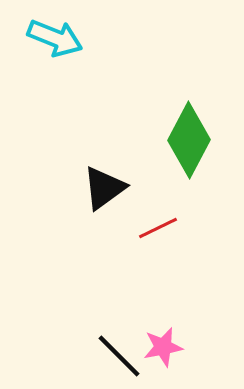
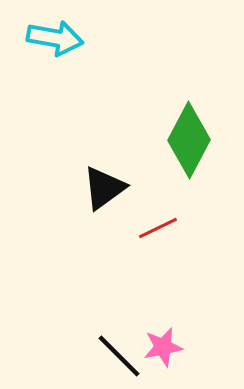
cyan arrow: rotated 12 degrees counterclockwise
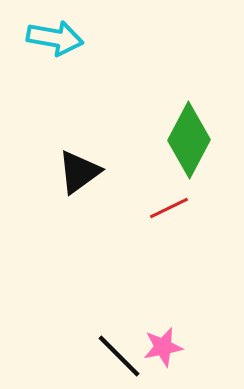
black triangle: moved 25 px left, 16 px up
red line: moved 11 px right, 20 px up
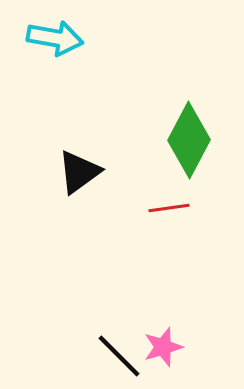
red line: rotated 18 degrees clockwise
pink star: rotated 6 degrees counterclockwise
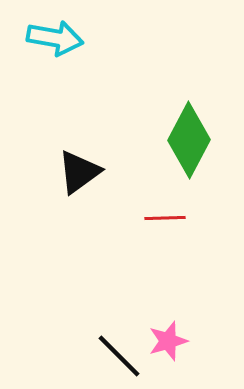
red line: moved 4 px left, 10 px down; rotated 6 degrees clockwise
pink star: moved 5 px right, 6 px up
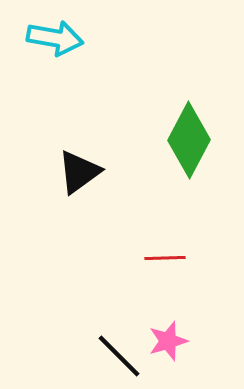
red line: moved 40 px down
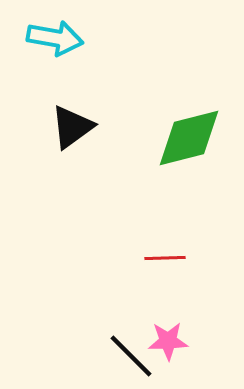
green diamond: moved 2 px up; rotated 48 degrees clockwise
black triangle: moved 7 px left, 45 px up
pink star: rotated 15 degrees clockwise
black line: moved 12 px right
